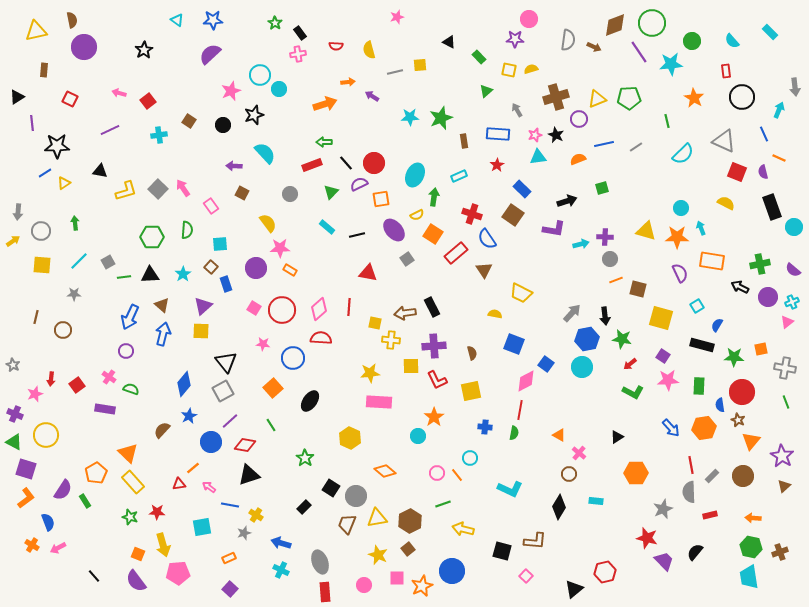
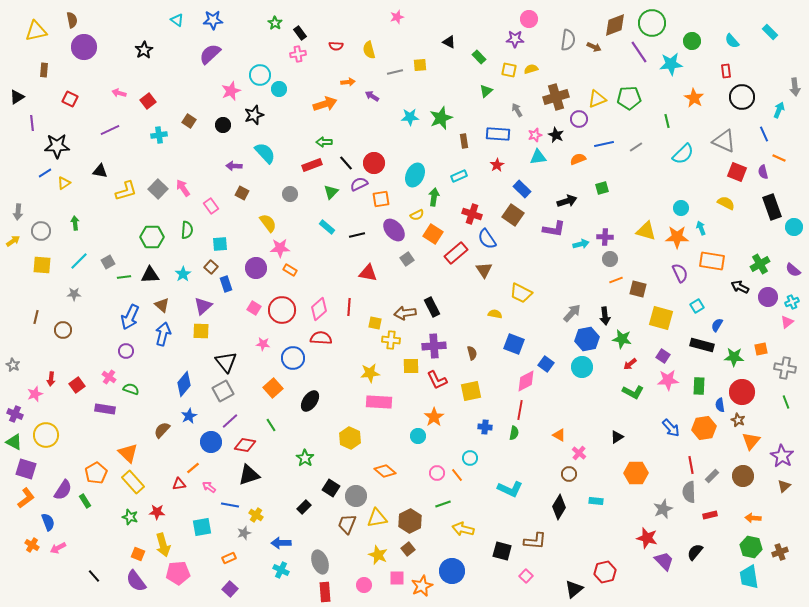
green cross at (760, 264): rotated 18 degrees counterclockwise
blue arrow at (281, 543): rotated 18 degrees counterclockwise
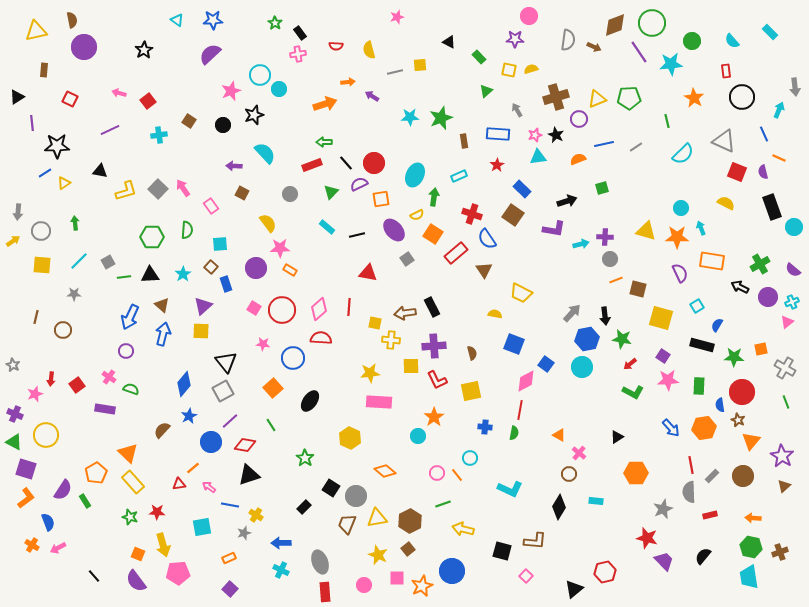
pink circle at (529, 19): moved 3 px up
gray cross at (785, 368): rotated 20 degrees clockwise
black semicircle at (695, 552): moved 8 px right, 4 px down
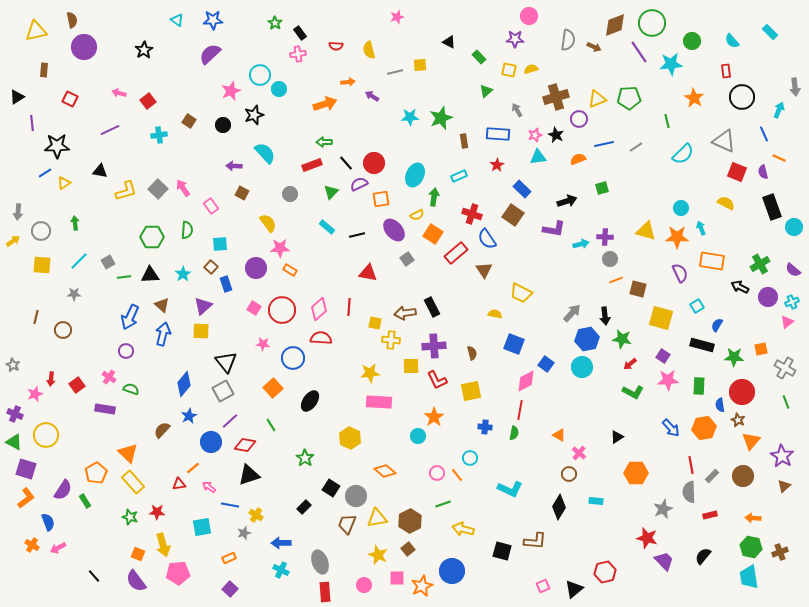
pink square at (526, 576): moved 17 px right, 10 px down; rotated 24 degrees clockwise
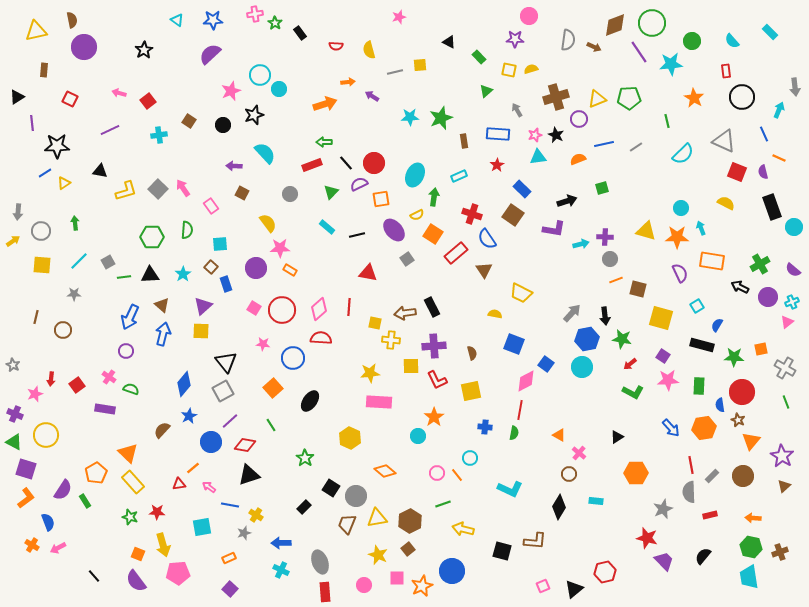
pink star at (397, 17): moved 2 px right
pink cross at (298, 54): moved 43 px left, 40 px up
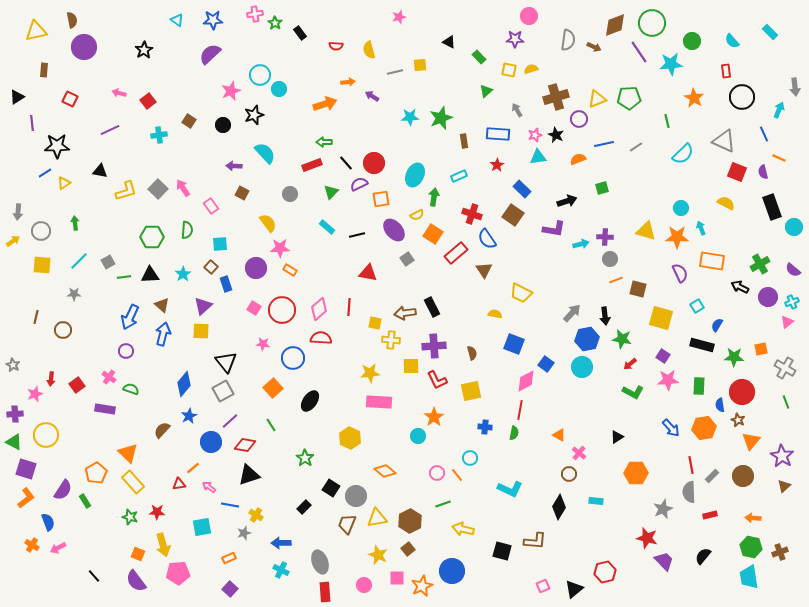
purple cross at (15, 414): rotated 28 degrees counterclockwise
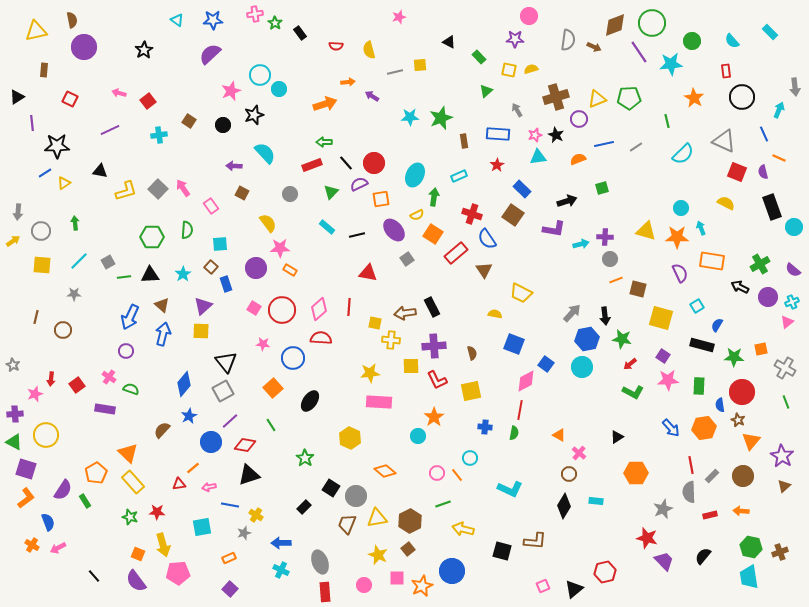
pink arrow at (209, 487): rotated 48 degrees counterclockwise
black diamond at (559, 507): moved 5 px right, 1 px up
orange arrow at (753, 518): moved 12 px left, 7 px up
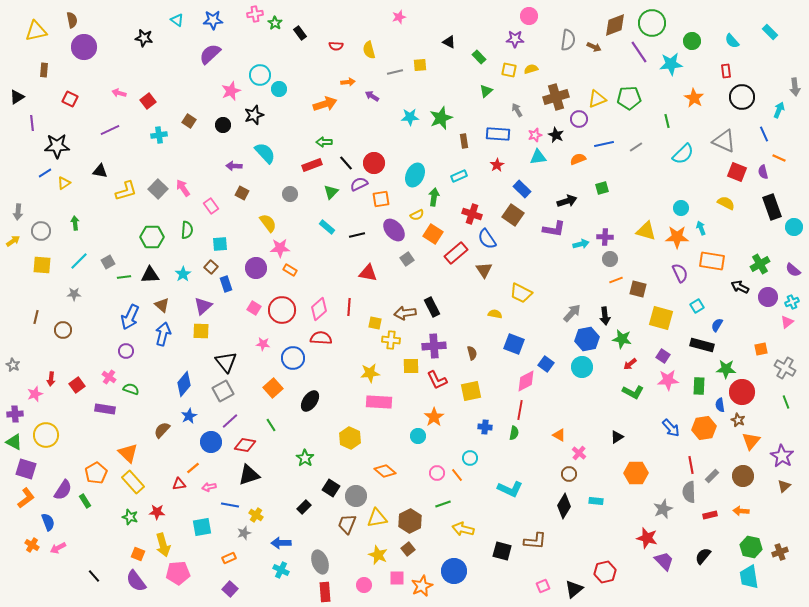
black star at (144, 50): moved 12 px up; rotated 30 degrees counterclockwise
green star at (734, 357): moved 8 px left, 12 px down
blue circle at (452, 571): moved 2 px right
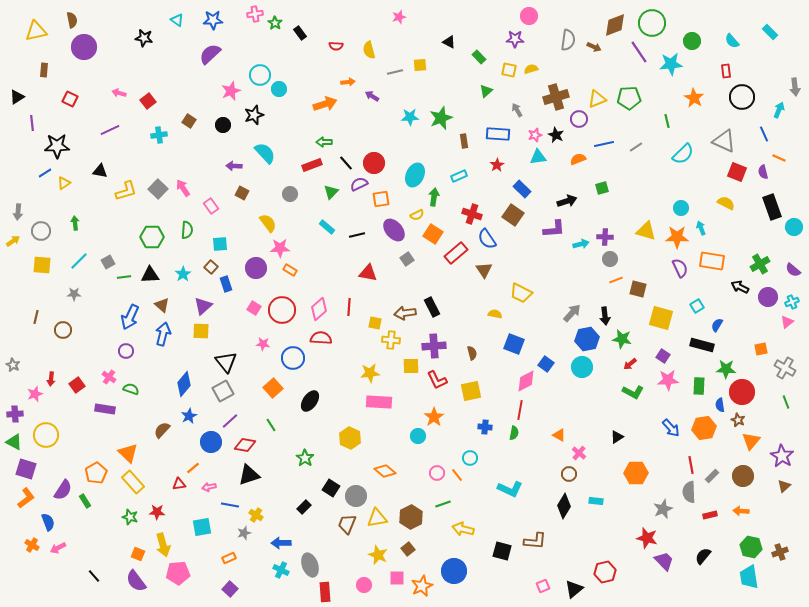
purple L-shape at (554, 229): rotated 15 degrees counterclockwise
purple semicircle at (680, 273): moved 5 px up
brown hexagon at (410, 521): moved 1 px right, 4 px up
gray ellipse at (320, 562): moved 10 px left, 3 px down
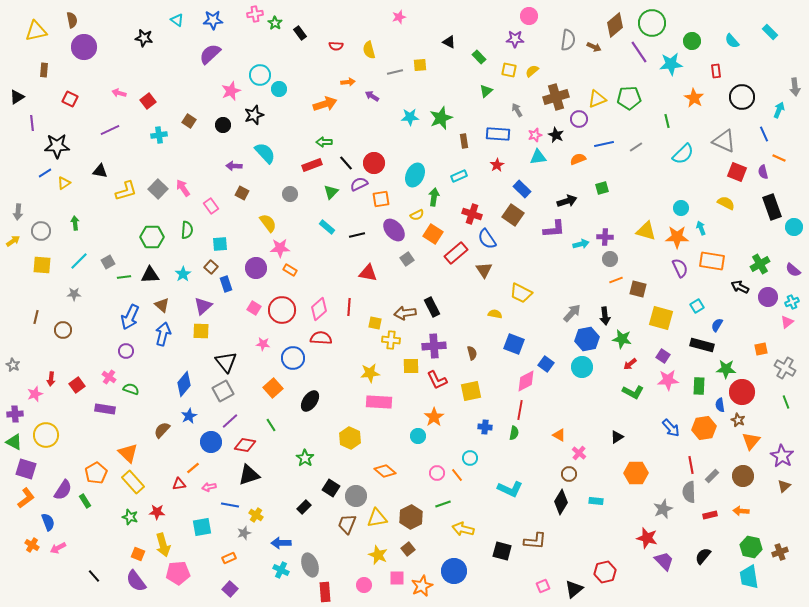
brown diamond at (615, 25): rotated 20 degrees counterclockwise
yellow semicircle at (531, 69): moved 1 px right, 2 px down; rotated 24 degrees counterclockwise
red rectangle at (726, 71): moved 10 px left
black diamond at (564, 506): moved 3 px left, 4 px up
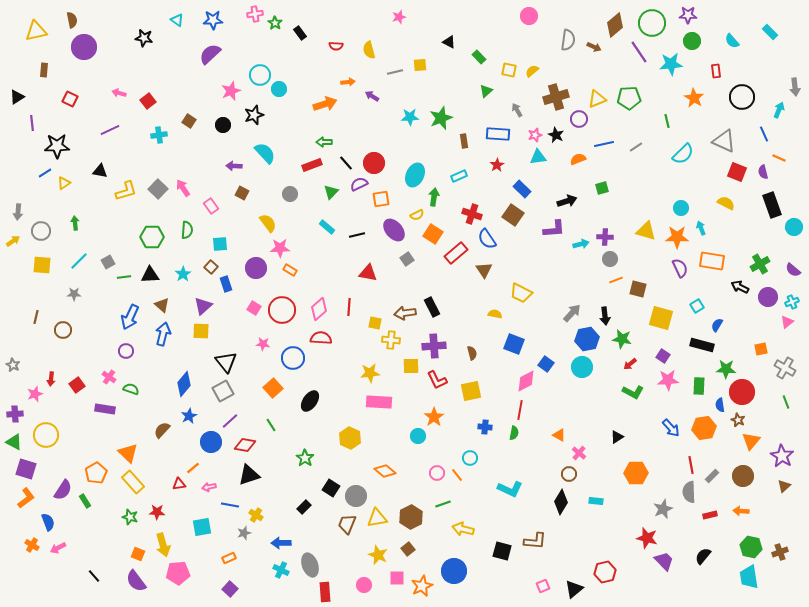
purple star at (515, 39): moved 173 px right, 24 px up
black rectangle at (772, 207): moved 2 px up
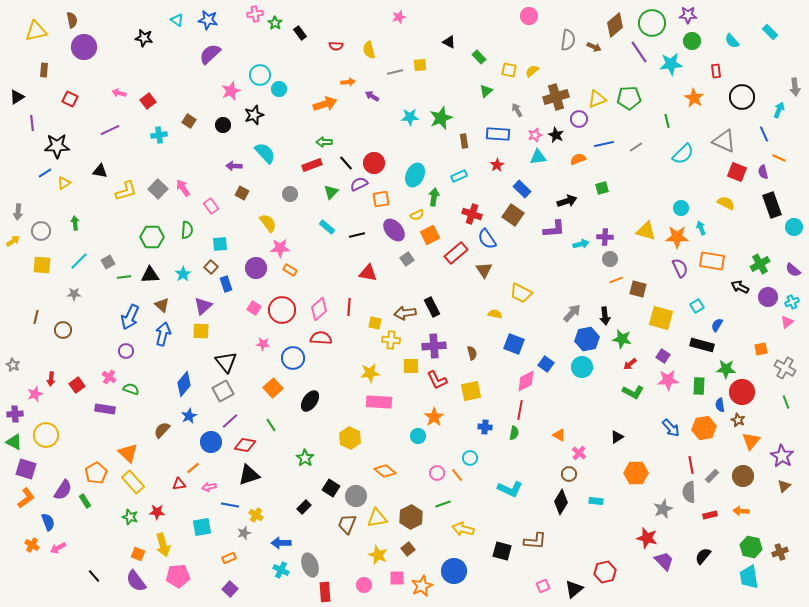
blue star at (213, 20): moved 5 px left; rotated 12 degrees clockwise
orange square at (433, 234): moved 3 px left, 1 px down; rotated 30 degrees clockwise
pink pentagon at (178, 573): moved 3 px down
